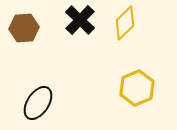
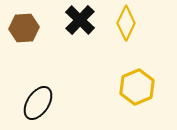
yellow diamond: moved 1 px right; rotated 20 degrees counterclockwise
yellow hexagon: moved 1 px up
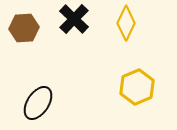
black cross: moved 6 px left, 1 px up
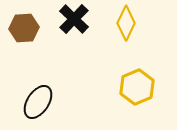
black ellipse: moved 1 px up
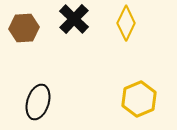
yellow hexagon: moved 2 px right, 12 px down
black ellipse: rotated 16 degrees counterclockwise
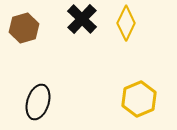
black cross: moved 8 px right
brown hexagon: rotated 12 degrees counterclockwise
